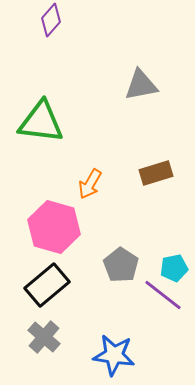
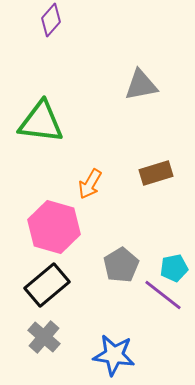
gray pentagon: rotated 8 degrees clockwise
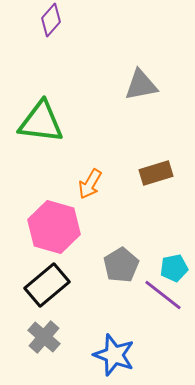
blue star: rotated 12 degrees clockwise
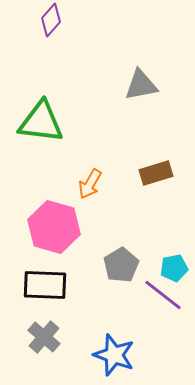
black rectangle: moved 2 px left; rotated 42 degrees clockwise
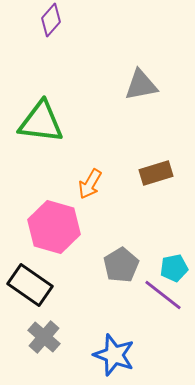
black rectangle: moved 15 px left; rotated 33 degrees clockwise
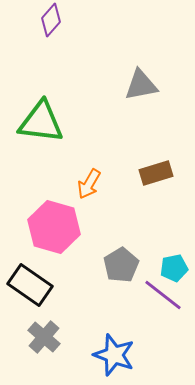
orange arrow: moved 1 px left
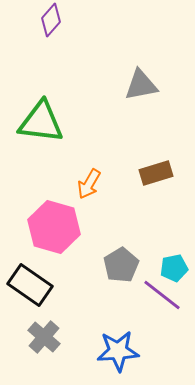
purple line: moved 1 px left
blue star: moved 4 px right, 4 px up; rotated 24 degrees counterclockwise
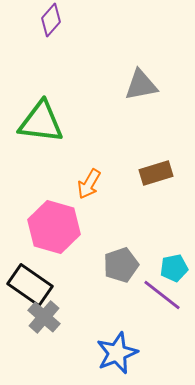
gray pentagon: rotated 12 degrees clockwise
gray cross: moved 20 px up
blue star: moved 1 px left, 2 px down; rotated 18 degrees counterclockwise
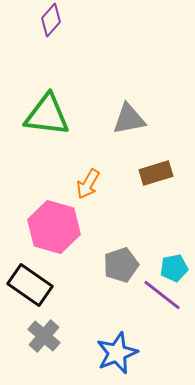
gray triangle: moved 12 px left, 34 px down
green triangle: moved 6 px right, 7 px up
orange arrow: moved 1 px left
gray cross: moved 19 px down
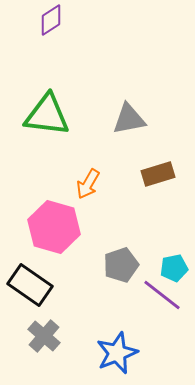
purple diamond: rotated 16 degrees clockwise
brown rectangle: moved 2 px right, 1 px down
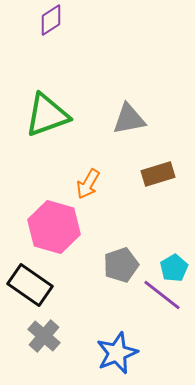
green triangle: rotated 27 degrees counterclockwise
cyan pentagon: rotated 20 degrees counterclockwise
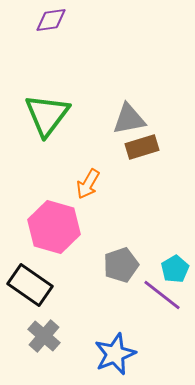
purple diamond: rotated 24 degrees clockwise
green triangle: rotated 33 degrees counterclockwise
brown rectangle: moved 16 px left, 27 px up
cyan pentagon: moved 1 px right, 1 px down
blue star: moved 2 px left, 1 px down
